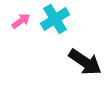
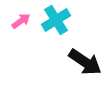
cyan cross: moved 1 px right, 1 px down
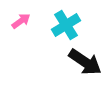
cyan cross: moved 10 px right, 5 px down
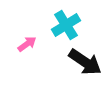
pink arrow: moved 6 px right, 23 px down
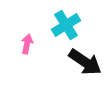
pink arrow: rotated 42 degrees counterclockwise
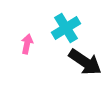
cyan cross: moved 3 px down
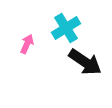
pink arrow: rotated 12 degrees clockwise
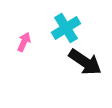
pink arrow: moved 3 px left, 2 px up
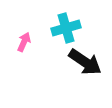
cyan cross: rotated 16 degrees clockwise
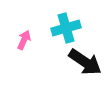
pink arrow: moved 2 px up
